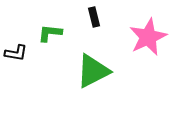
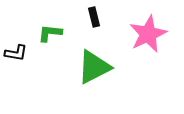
pink star: moved 3 px up
green triangle: moved 1 px right, 4 px up
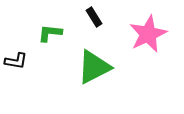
black rectangle: rotated 18 degrees counterclockwise
black L-shape: moved 8 px down
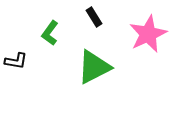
green L-shape: rotated 60 degrees counterclockwise
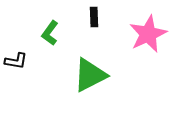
black rectangle: rotated 30 degrees clockwise
green triangle: moved 4 px left, 8 px down
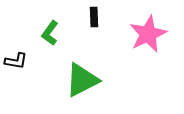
green triangle: moved 8 px left, 5 px down
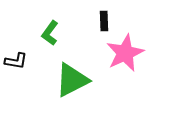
black rectangle: moved 10 px right, 4 px down
pink star: moved 23 px left, 19 px down
green triangle: moved 10 px left
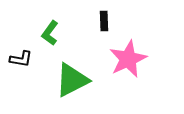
pink star: moved 3 px right, 6 px down
black L-shape: moved 5 px right, 2 px up
